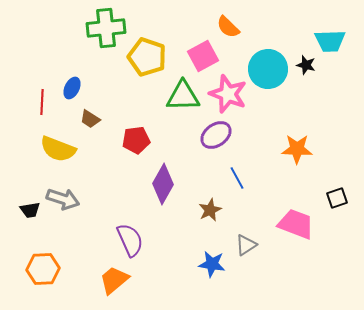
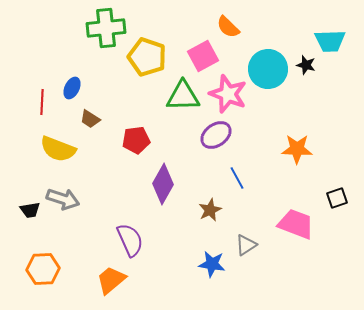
orange trapezoid: moved 3 px left
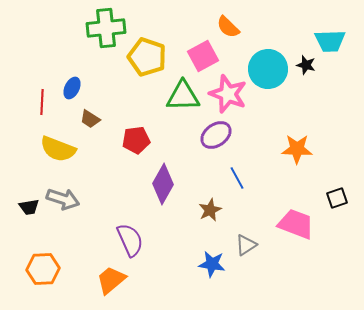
black trapezoid: moved 1 px left, 3 px up
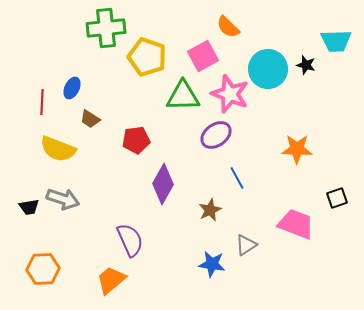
cyan trapezoid: moved 6 px right
pink star: moved 2 px right
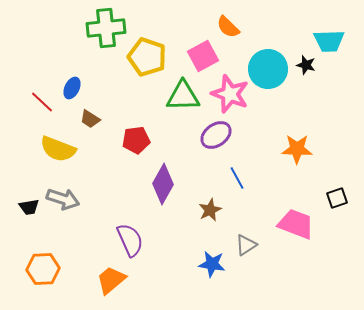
cyan trapezoid: moved 7 px left
red line: rotated 50 degrees counterclockwise
